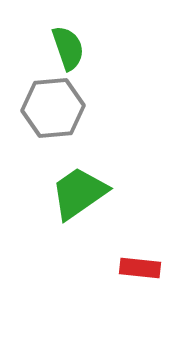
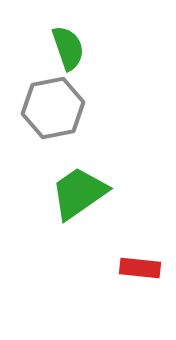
gray hexagon: rotated 6 degrees counterclockwise
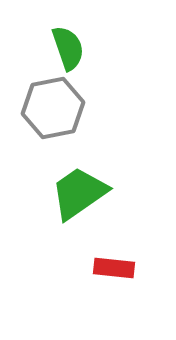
red rectangle: moved 26 px left
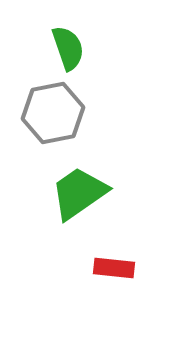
gray hexagon: moved 5 px down
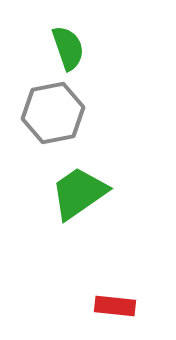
red rectangle: moved 1 px right, 38 px down
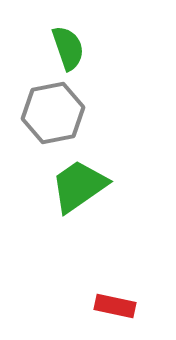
green trapezoid: moved 7 px up
red rectangle: rotated 6 degrees clockwise
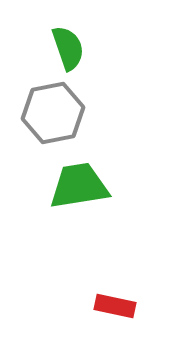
green trapezoid: rotated 26 degrees clockwise
